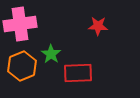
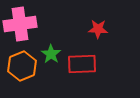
red star: moved 3 px down
red rectangle: moved 4 px right, 9 px up
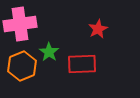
red star: rotated 30 degrees counterclockwise
green star: moved 2 px left, 2 px up
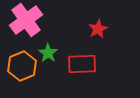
pink cross: moved 6 px right, 4 px up; rotated 28 degrees counterclockwise
green star: moved 1 px left, 1 px down
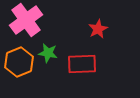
green star: rotated 24 degrees counterclockwise
orange hexagon: moved 3 px left, 4 px up
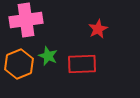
pink cross: rotated 28 degrees clockwise
green star: moved 3 px down; rotated 12 degrees clockwise
orange hexagon: moved 2 px down
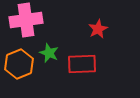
green star: moved 1 px right, 3 px up
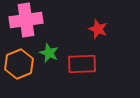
red star: rotated 24 degrees counterclockwise
